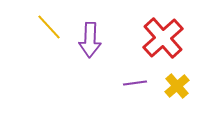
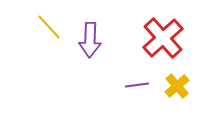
purple line: moved 2 px right, 2 px down
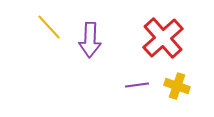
yellow cross: rotated 30 degrees counterclockwise
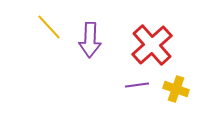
red cross: moved 11 px left, 7 px down
yellow cross: moved 1 px left, 3 px down
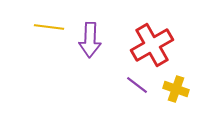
yellow line: rotated 40 degrees counterclockwise
red cross: rotated 12 degrees clockwise
purple line: rotated 45 degrees clockwise
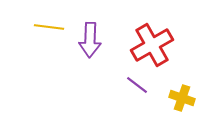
yellow cross: moved 6 px right, 9 px down
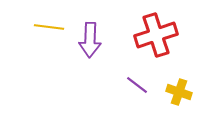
red cross: moved 4 px right, 10 px up; rotated 12 degrees clockwise
yellow cross: moved 3 px left, 6 px up
